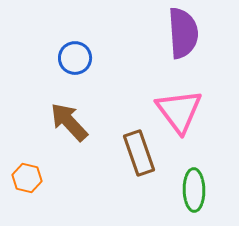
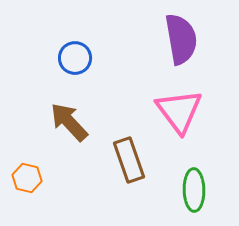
purple semicircle: moved 2 px left, 6 px down; rotated 6 degrees counterclockwise
brown rectangle: moved 10 px left, 7 px down
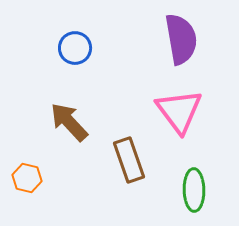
blue circle: moved 10 px up
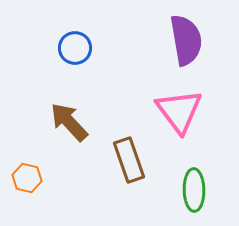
purple semicircle: moved 5 px right, 1 px down
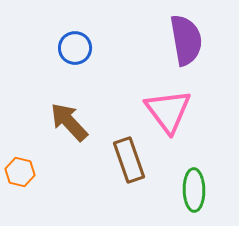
pink triangle: moved 11 px left
orange hexagon: moved 7 px left, 6 px up
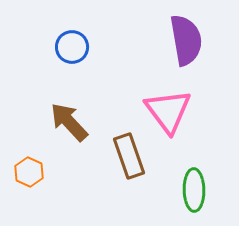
blue circle: moved 3 px left, 1 px up
brown rectangle: moved 4 px up
orange hexagon: moved 9 px right; rotated 12 degrees clockwise
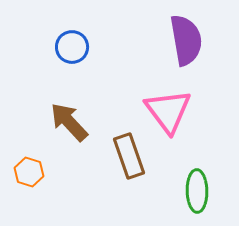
orange hexagon: rotated 8 degrees counterclockwise
green ellipse: moved 3 px right, 1 px down
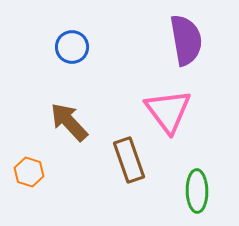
brown rectangle: moved 4 px down
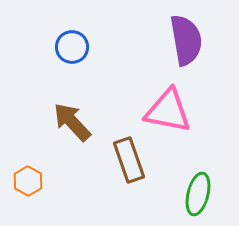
pink triangle: rotated 42 degrees counterclockwise
brown arrow: moved 3 px right
orange hexagon: moved 1 px left, 9 px down; rotated 12 degrees clockwise
green ellipse: moved 1 px right, 3 px down; rotated 15 degrees clockwise
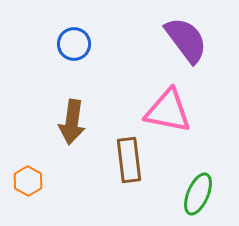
purple semicircle: rotated 27 degrees counterclockwise
blue circle: moved 2 px right, 3 px up
brown arrow: rotated 129 degrees counterclockwise
brown rectangle: rotated 12 degrees clockwise
green ellipse: rotated 9 degrees clockwise
